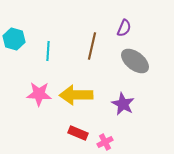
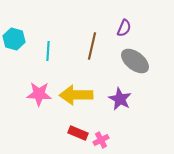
purple star: moved 3 px left, 5 px up
pink cross: moved 4 px left, 2 px up
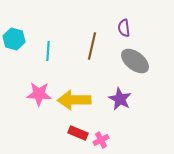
purple semicircle: rotated 150 degrees clockwise
yellow arrow: moved 2 px left, 5 px down
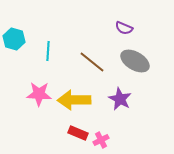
purple semicircle: rotated 60 degrees counterclockwise
brown line: moved 16 px down; rotated 64 degrees counterclockwise
gray ellipse: rotated 8 degrees counterclockwise
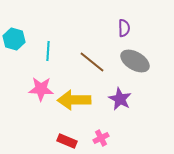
purple semicircle: rotated 114 degrees counterclockwise
pink star: moved 2 px right, 5 px up
red rectangle: moved 11 px left, 8 px down
pink cross: moved 2 px up
